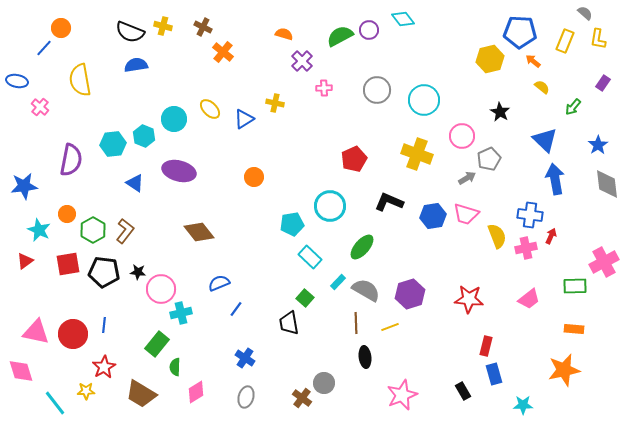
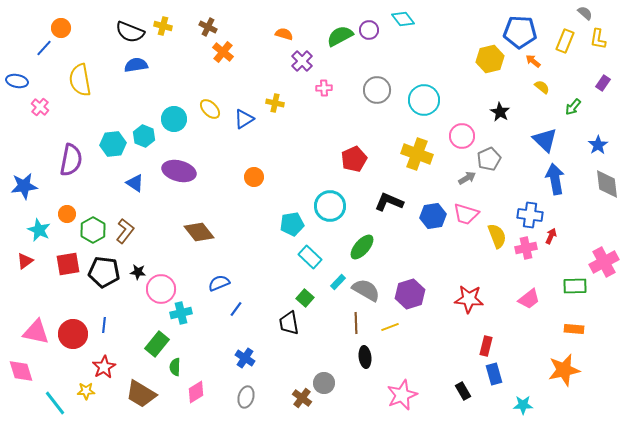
brown cross at (203, 27): moved 5 px right
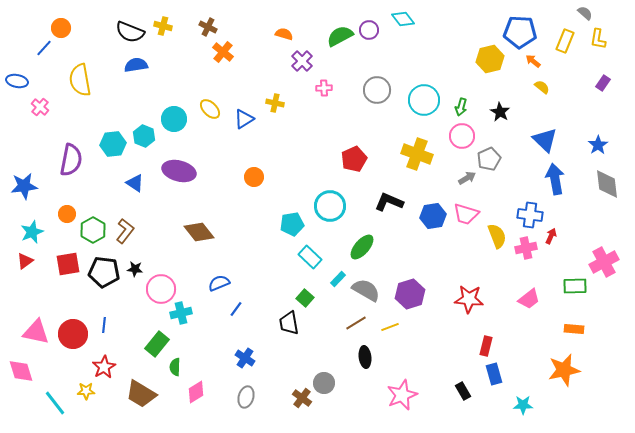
green arrow at (573, 107): moved 112 px left; rotated 24 degrees counterclockwise
cyan star at (39, 230): moved 7 px left, 2 px down; rotated 25 degrees clockwise
black star at (138, 272): moved 3 px left, 3 px up
cyan rectangle at (338, 282): moved 3 px up
brown line at (356, 323): rotated 60 degrees clockwise
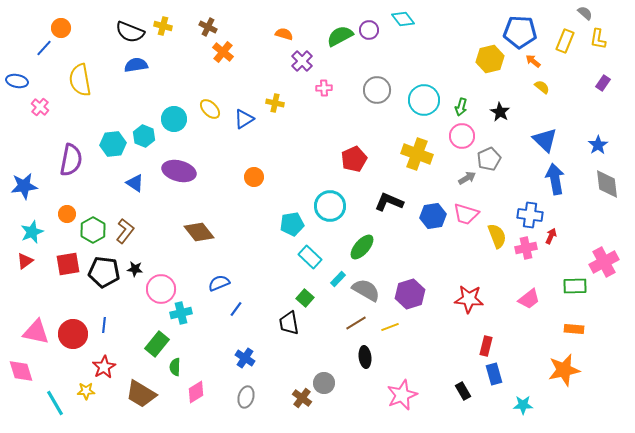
cyan line at (55, 403): rotated 8 degrees clockwise
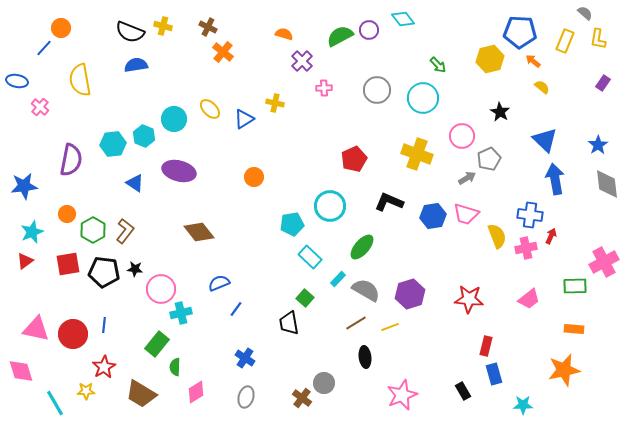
cyan circle at (424, 100): moved 1 px left, 2 px up
green arrow at (461, 107): moved 23 px left, 42 px up; rotated 60 degrees counterclockwise
pink triangle at (36, 332): moved 3 px up
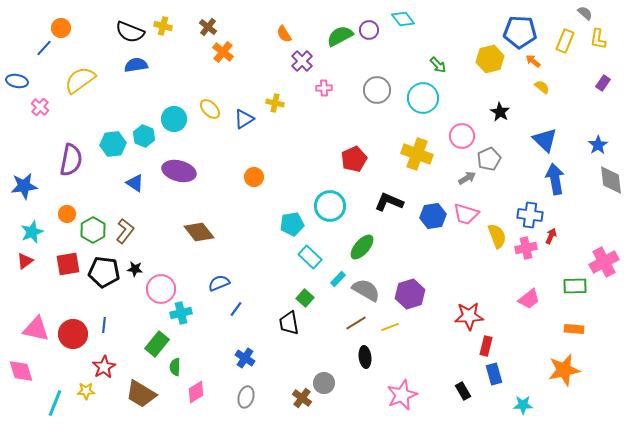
brown cross at (208, 27): rotated 12 degrees clockwise
orange semicircle at (284, 34): rotated 138 degrees counterclockwise
yellow semicircle at (80, 80): rotated 64 degrees clockwise
gray diamond at (607, 184): moved 4 px right, 4 px up
red star at (469, 299): moved 17 px down; rotated 8 degrees counterclockwise
cyan line at (55, 403): rotated 52 degrees clockwise
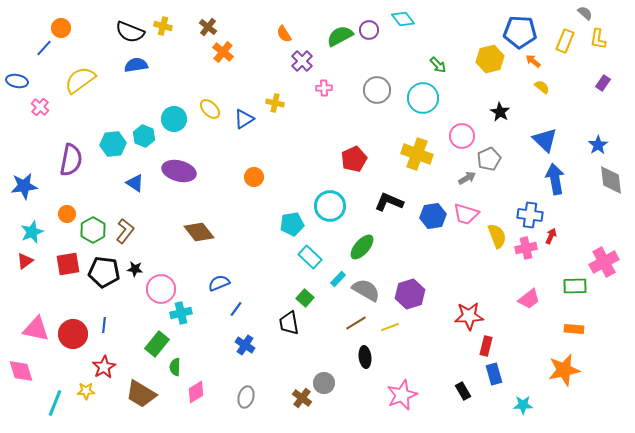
blue cross at (245, 358): moved 13 px up
